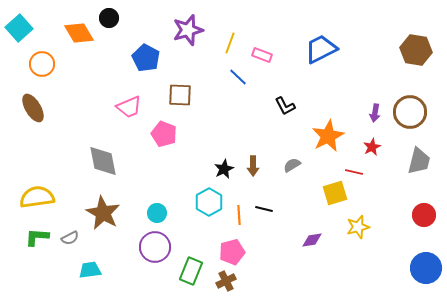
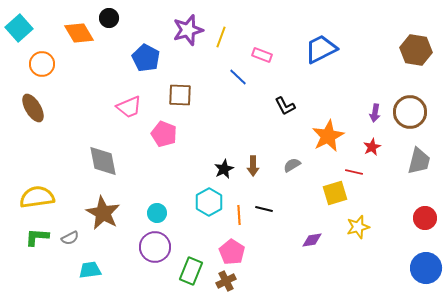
yellow line at (230, 43): moved 9 px left, 6 px up
red circle at (424, 215): moved 1 px right, 3 px down
pink pentagon at (232, 252): rotated 25 degrees counterclockwise
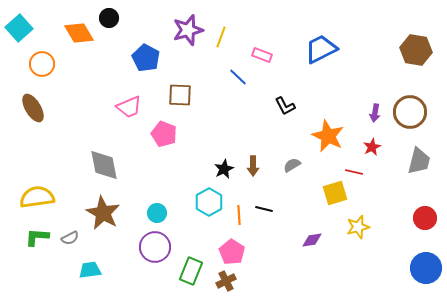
orange star at (328, 136): rotated 20 degrees counterclockwise
gray diamond at (103, 161): moved 1 px right, 4 px down
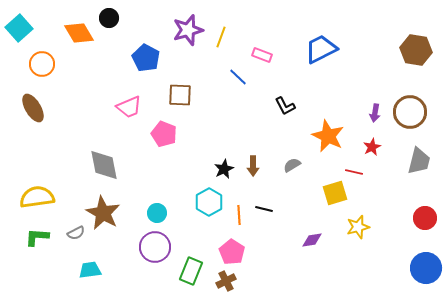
gray semicircle at (70, 238): moved 6 px right, 5 px up
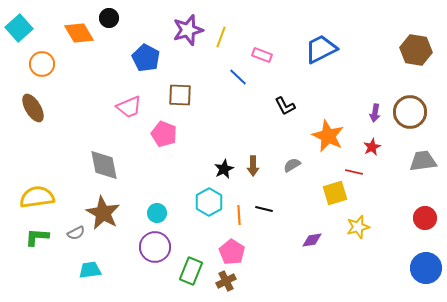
gray trapezoid at (419, 161): moved 4 px right; rotated 112 degrees counterclockwise
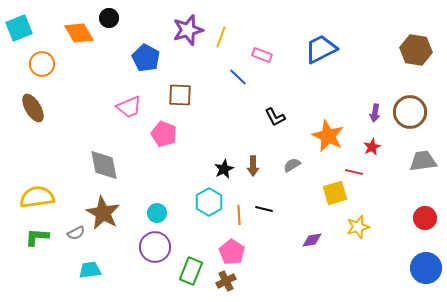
cyan square at (19, 28): rotated 20 degrees clockwise
black L-shape at (285, 106): moved 10 px left, 11 px down
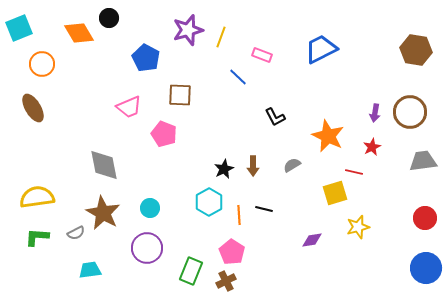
cyan circle at (157, 213): moved 7 px left, 5 px up
purple circle at (155, 247): moved 8 px left, 1 px down
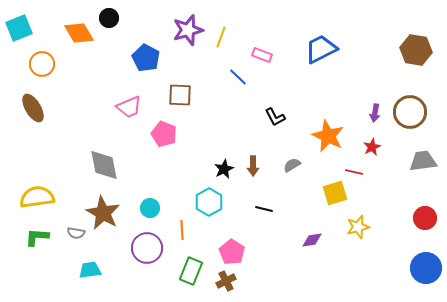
orange line at (239, 215): moved 57 px left, 15 px down
gray semicircle at (76, 233): rotated 36 degrees clockwise
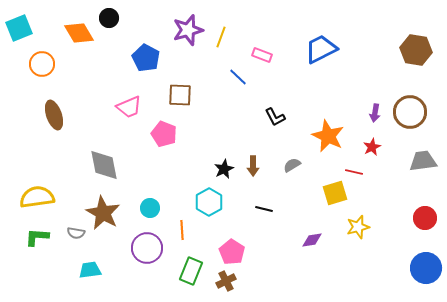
brown ellipse at (33, 108): moved 21 px right, 7 px down; rotated 12 degrees clockwise
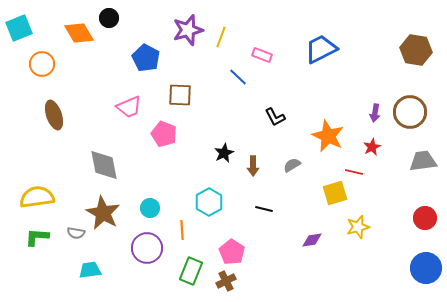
black star at (224, 169): moved 16 px up
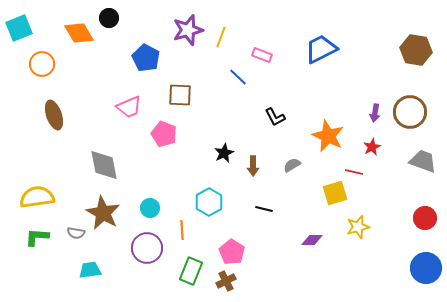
gray trapezoid at (423, 161): rotated 28 degrees clockwise
purple diamond at (312, 240): rotated 10 degrees clockwise
